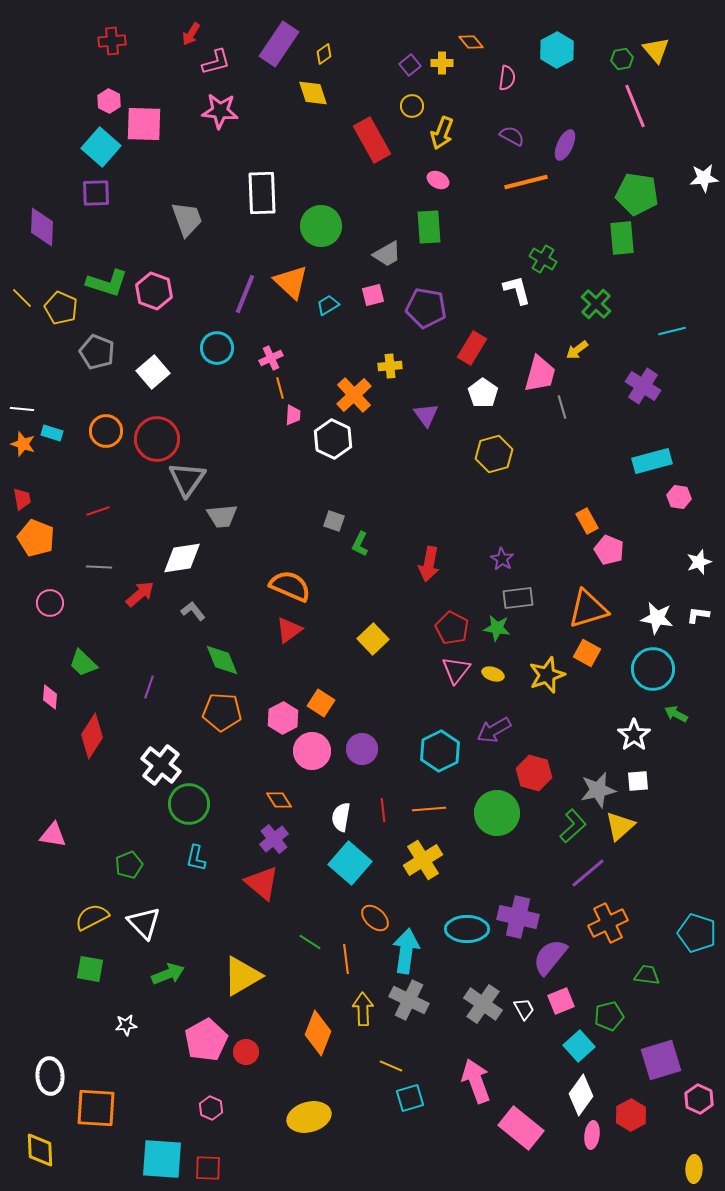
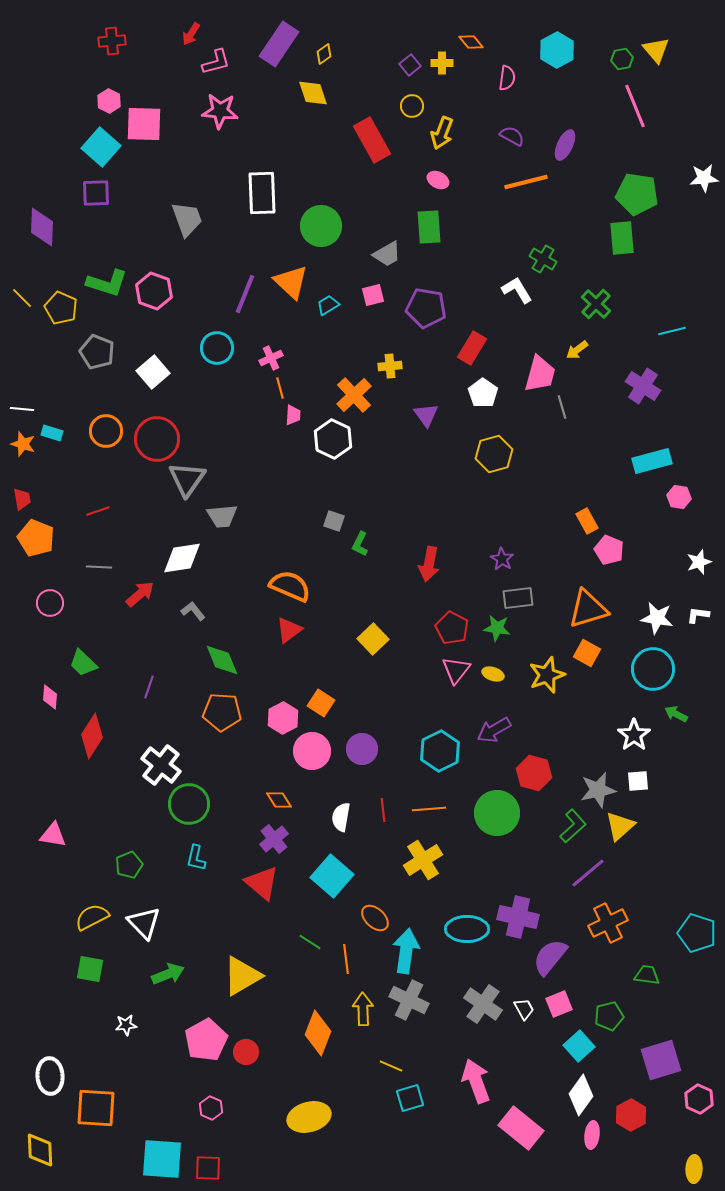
white L-shape at (517, 290): rotated 16 degrees counterclockwise
cyan square at (350, 863): moved 18 px left, 13 px down
pink square at (561, 1001): moved 2 px left, 3 px down
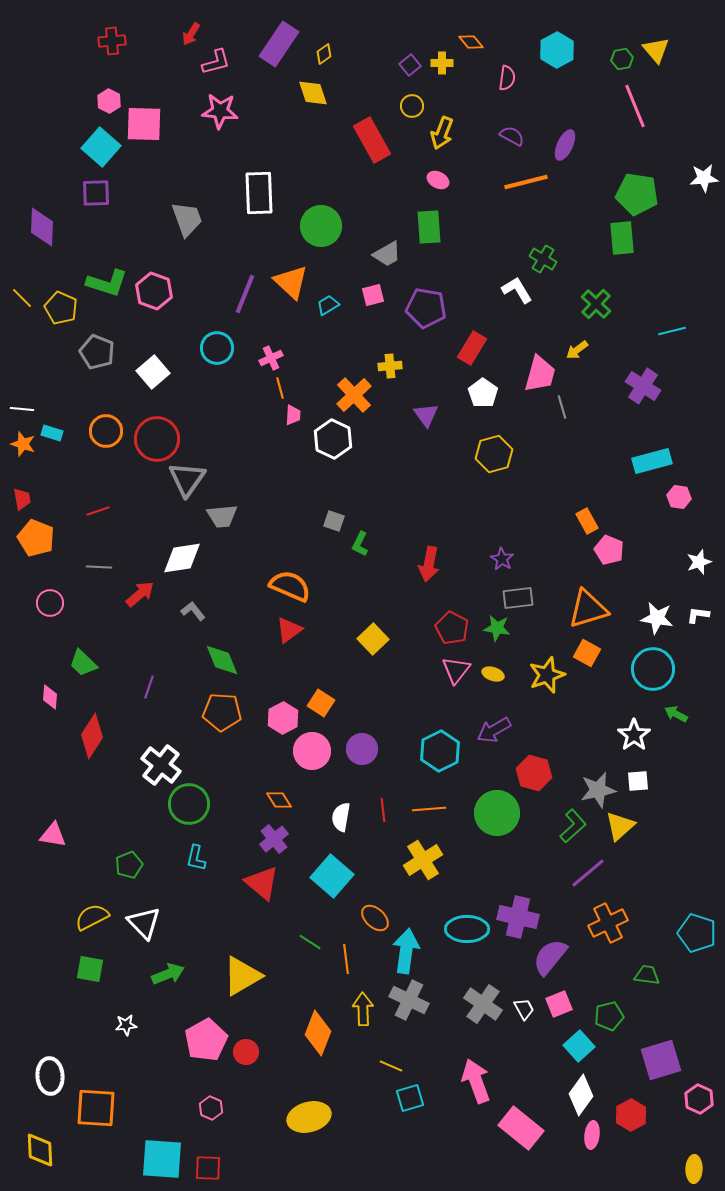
white rectangle at (262, 193): moved 3 px left
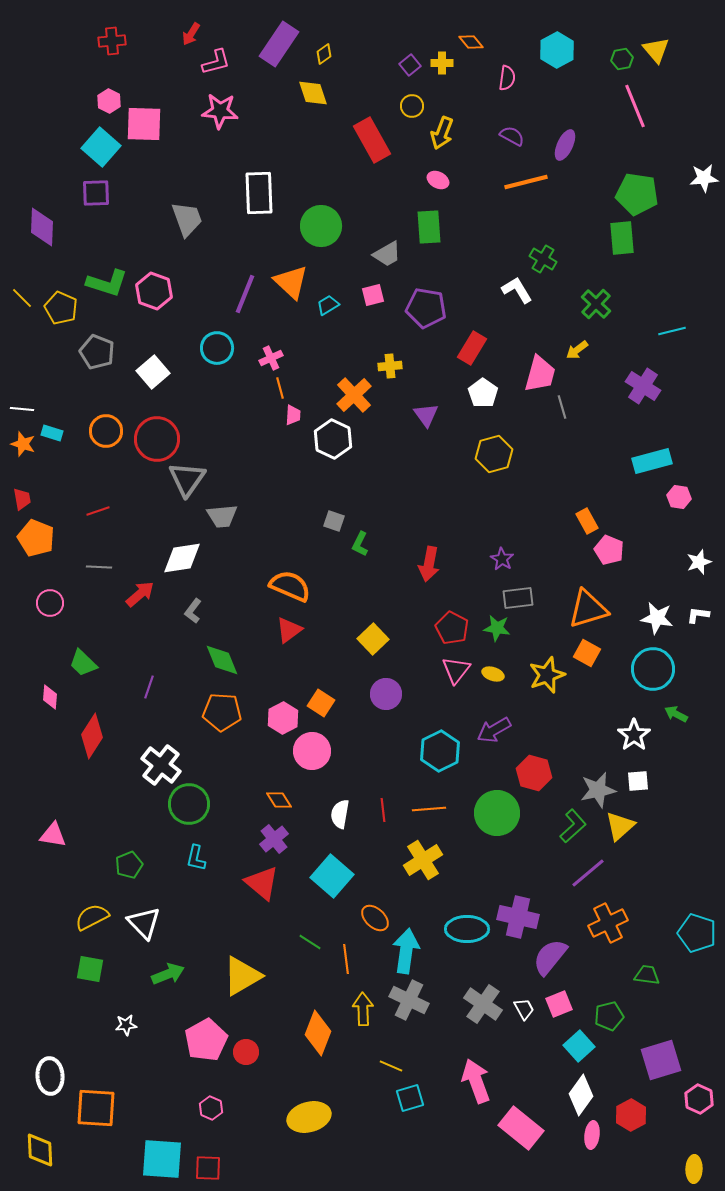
gray L-shape at (193, 611): rotated 105 degrees counterclockwise
purple circle at (362, 749): moved 24 px right, 55 px up
white semicircle at (341, 817): moved 1 px left, 3 px up
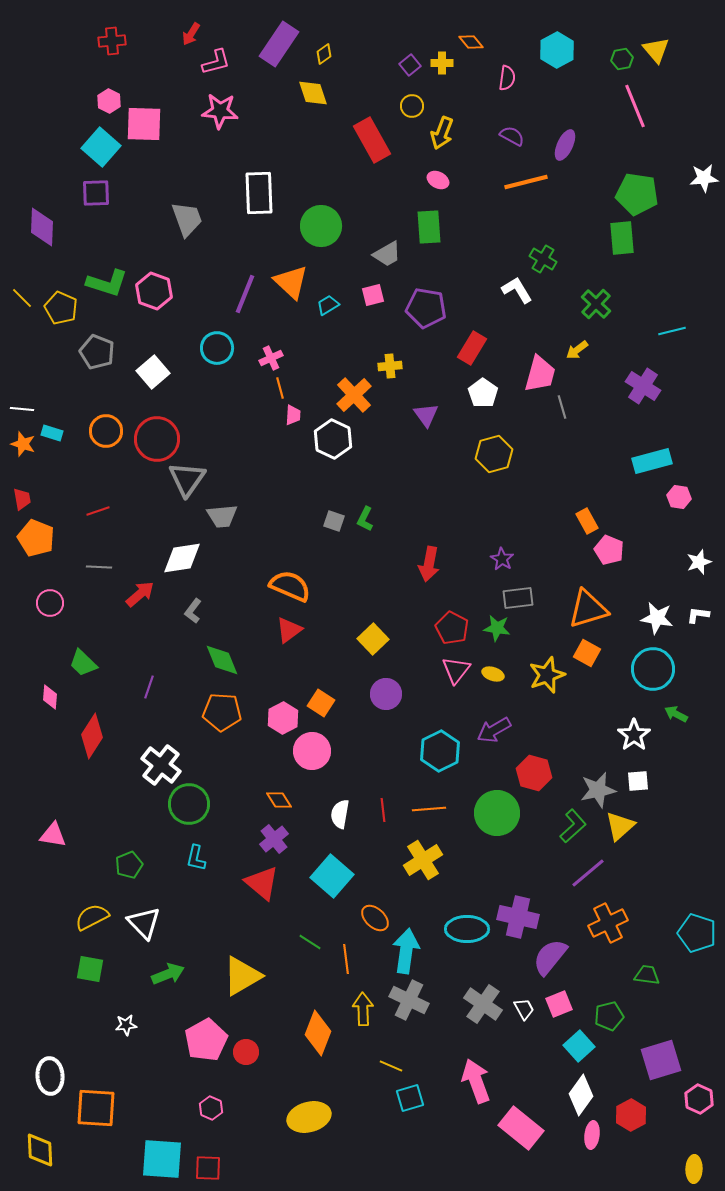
green L-shape at (360, 544): moved 5 px right, 25 px up
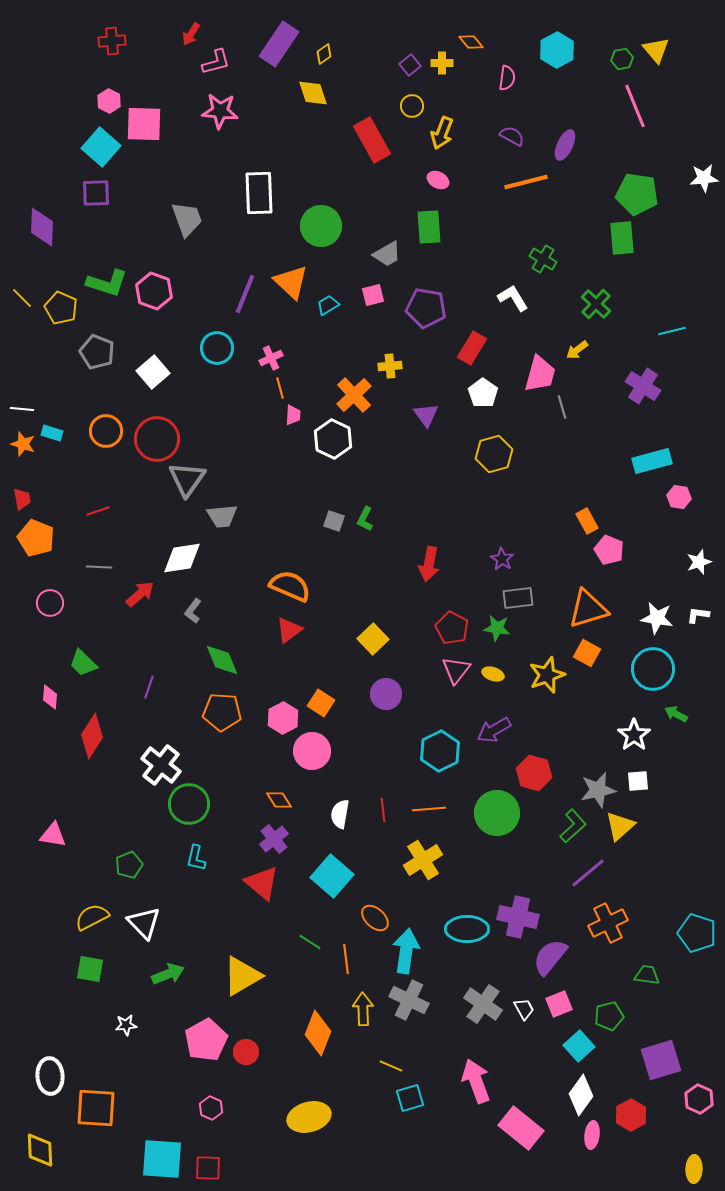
white L-shape at (517, 290): moved 4 px left, 8 px down
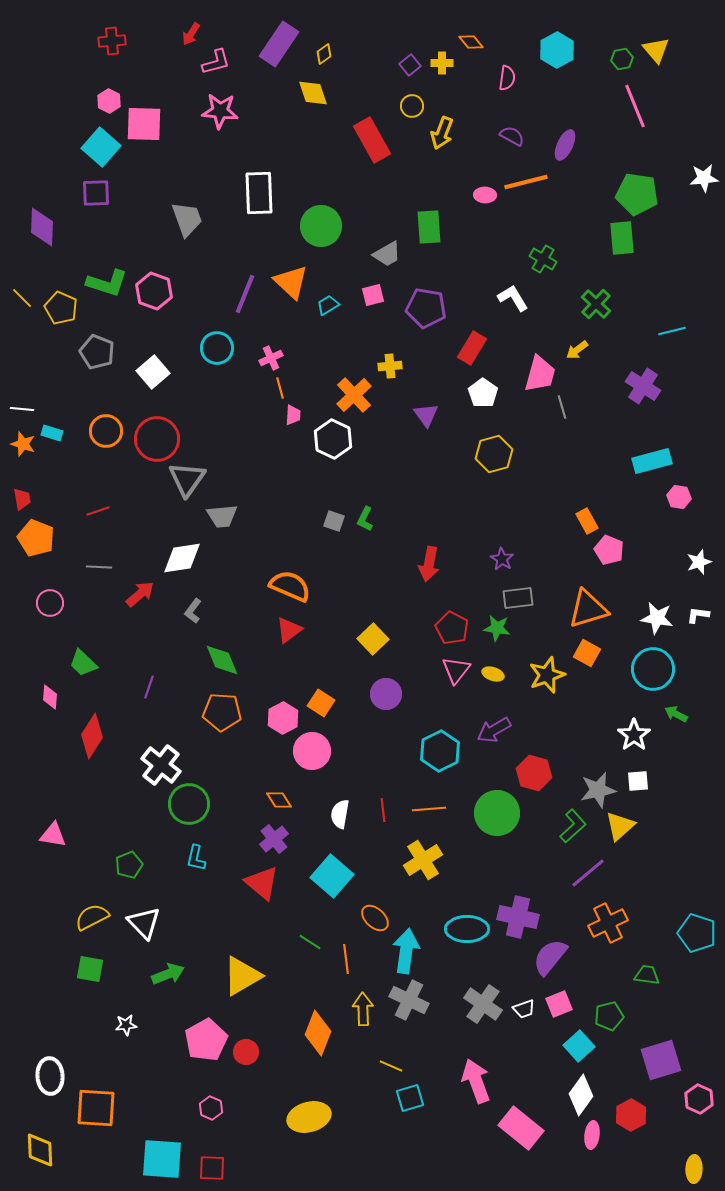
pink ellipse at (438, 180): moved 47 px right, 15 px down; rotated 25 degrees counterclockwise
white trapezoid at (524, 1009): rotated 100 degrees clockwise
red square at (208, 1168): moved 4 px right
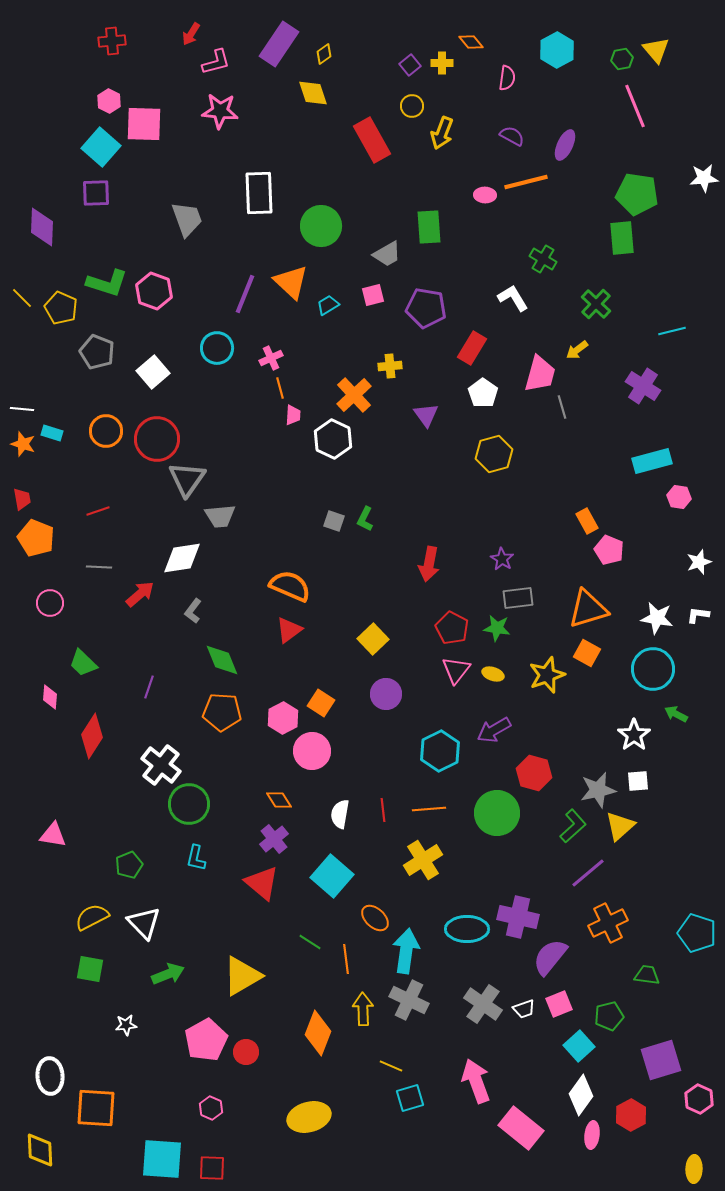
gray trapezoid at (222, 516): moved 2 px left
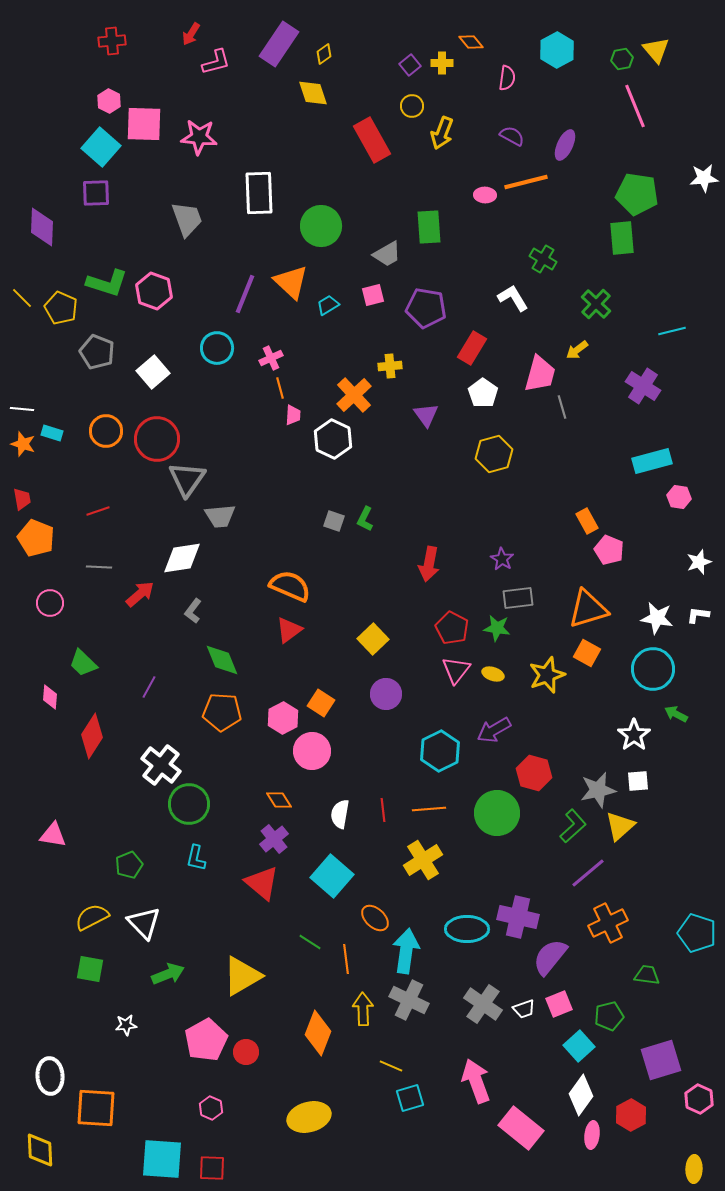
pink star at (220, 111): moved 21 px left, 26 px down
purple line at (149, 687): rotated 10 degrees clockwise
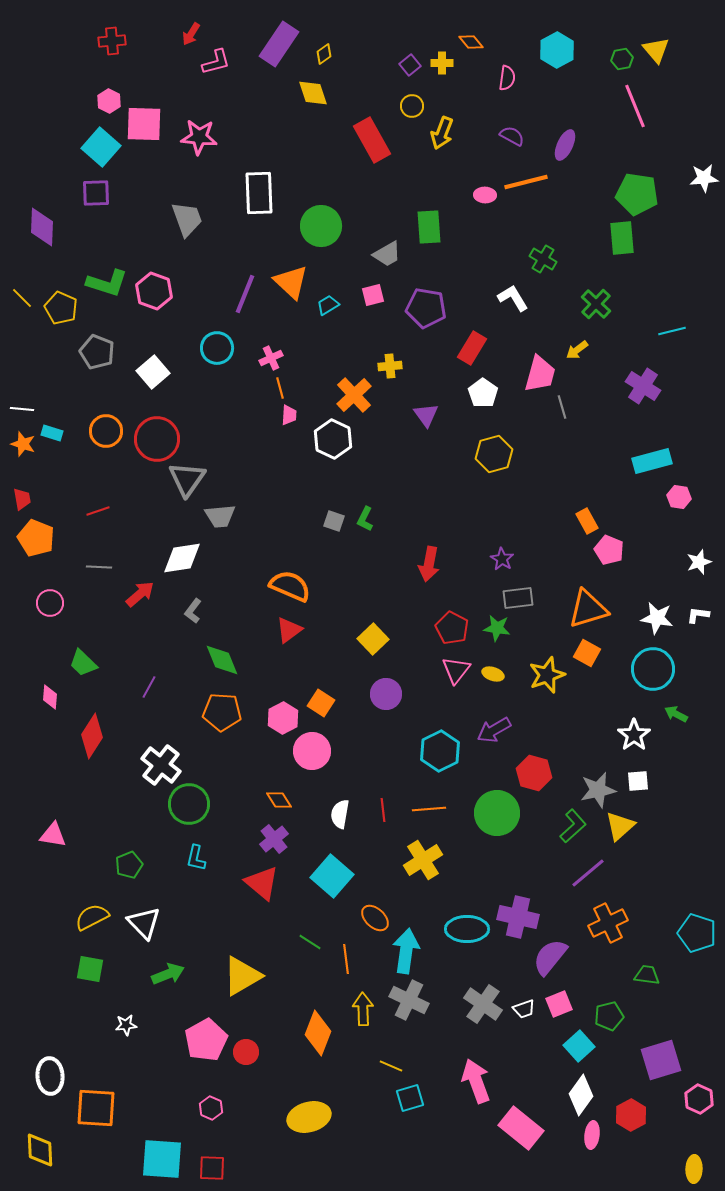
pink trapezoid at (293, 415): moved 4 px left
